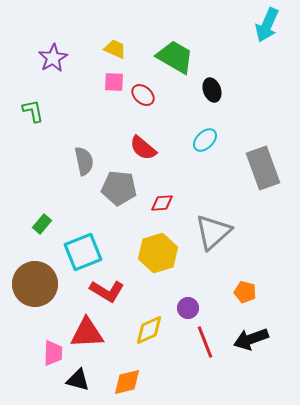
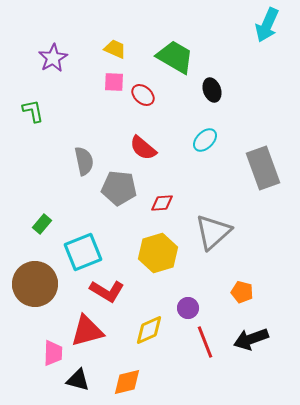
orange pentagon: moved 3 px left
red triangle: moved 2 px up; rotated 12 degrees counterclockwise
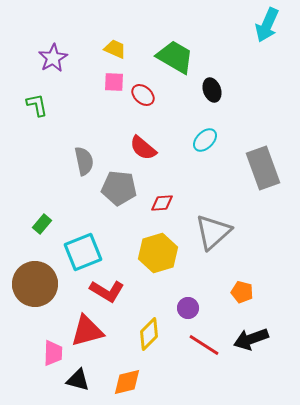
green L-shape: moved 4 px right, 6 px up
yellow diamond: moved 4 px down; rotated 20 degrees counterclockwise
red line: moved 1 px left, 3 px down; rotated 36 degrees counterclockwise
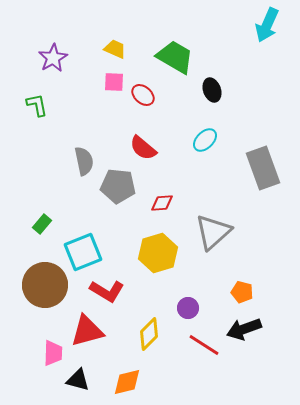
gray pentagon: moved 1 px left, 2 px up
brown circle: moved 10 px right, 1 px down
black arrow: moved 7 px left, 10 px up
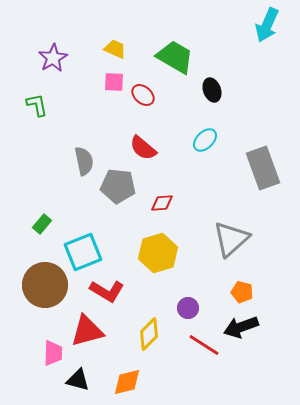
gray triangle: moved 18 px right, 7 px down
black arrow: moved 3 px left, 2 px up
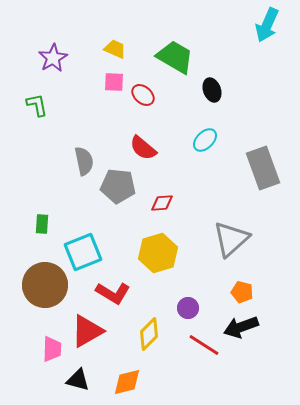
green rectangle: rotated 36 degrees counterclockwise
red L-shape: moved 6 px right, 2 px down
red triangle: rotated 15 degrees counterclockwise
pink trapezoid: moved 1 px left, 4 px up
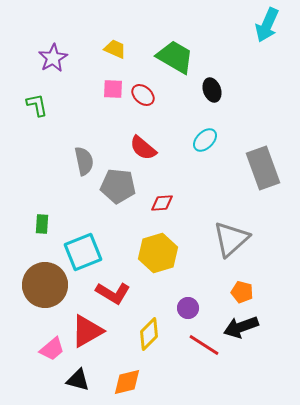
pink square: moved 1 px left, 7 px down
pink trapezoid: rotated 48 degrees clockwise
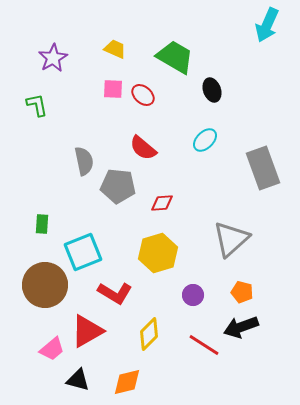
red L-shape: moved 2 px right
purple circle: moved 5 px right, 13 px up
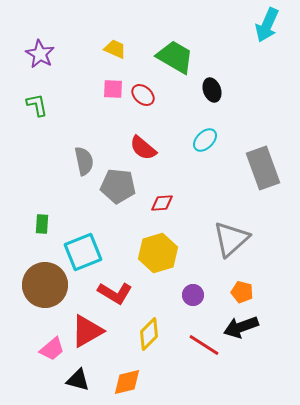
purple star: moved 13 px left, 4 px up; rotated 12 degrees counterclockwise
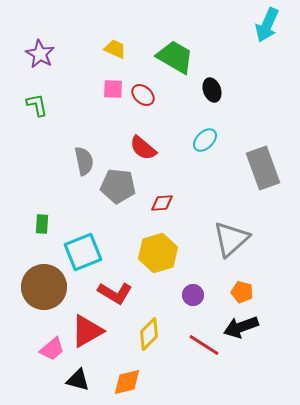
brown circle: moved 1 px left, 2 px down
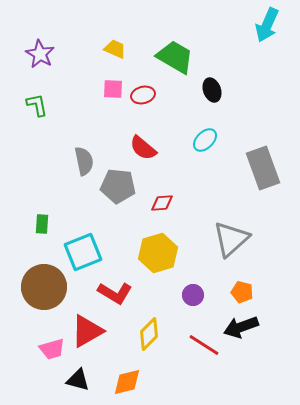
red ellipse: rotated 55 degrees counterclockwise
pink trapezoid: rotated 24 degrees clockwise
